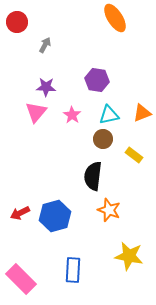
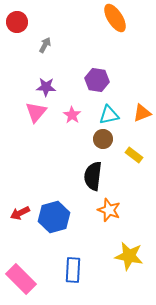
blue hexagon: moved 1 px left, 1 px down
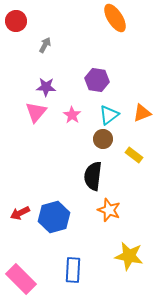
red circle: moved 1 px left, 1 px up
cyan triangle: rotated 25 degrees counterclockwise
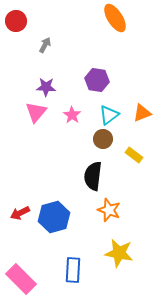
yellow star: moved 10 px left, 3 px up
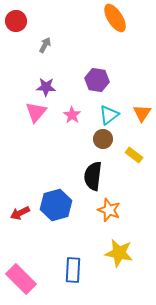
orange triangle: rotated 36 degrees counterclockwise
blue hexagon: moved 2 px right, 12 px up
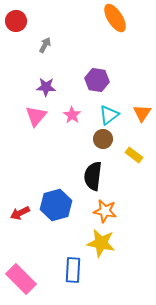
pink triangle: moved 4 px down
orange star: moved 4 px left, 1 px down; rotated 10 degrees counterclockwise
yellow star: moved 18 px left, 10 px up
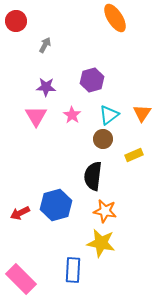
purple hexagon: moved 5 px left; rotated 25 degrees counterclockwise
pink triangle: rotated 10 degrees counterclockwise
yellow rectangle: rotated 60 degrees counterclockwise
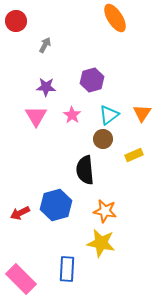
black semicircle: moved 8 px left, 6 px up; rotated 12 degrees counterclockwise
blue rectangle: moved 6 px left, 1 px up
